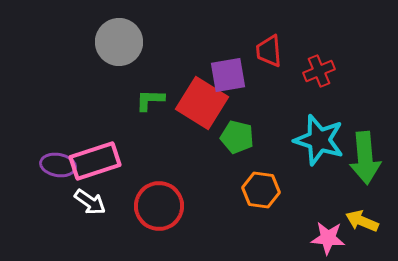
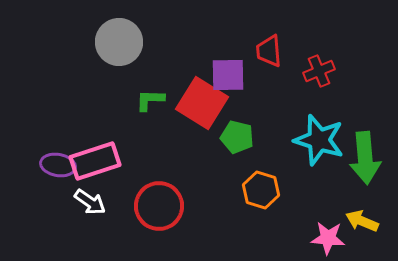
purple square: rotated 9 degrees clockwise
orange hexagon: rotated 9 degrees clockwise
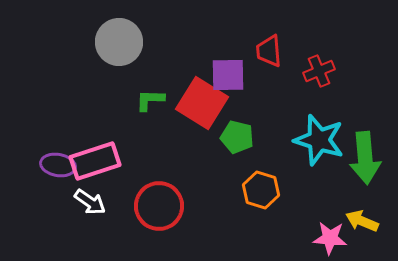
pink star: moved 2 px right
